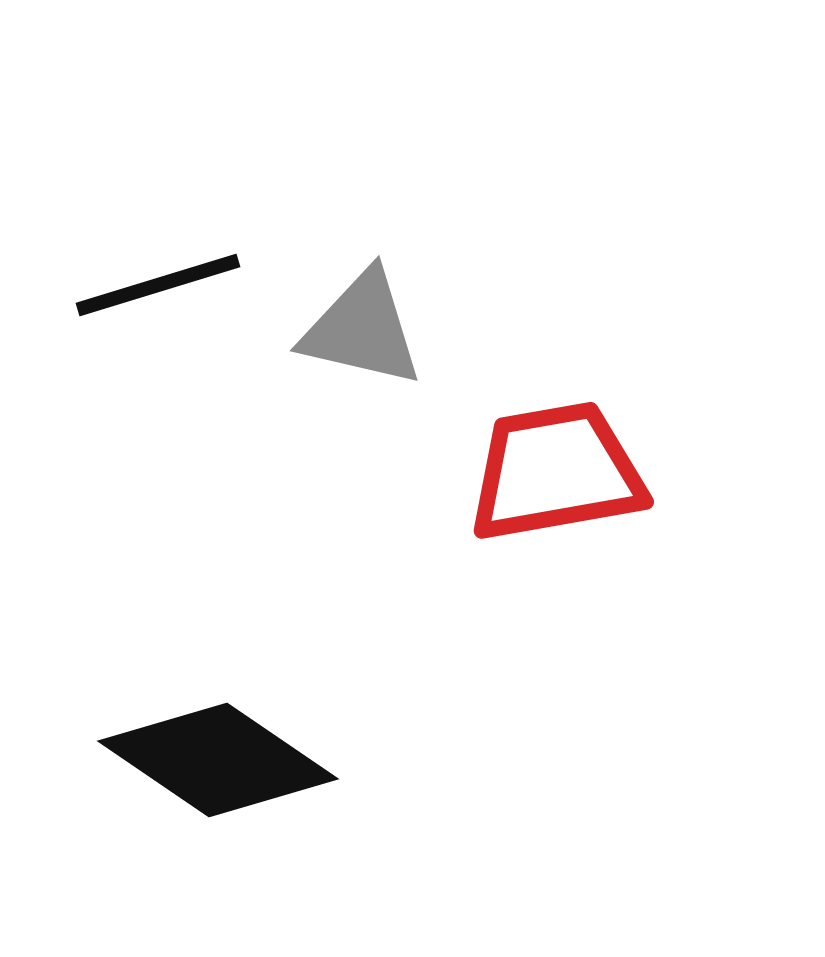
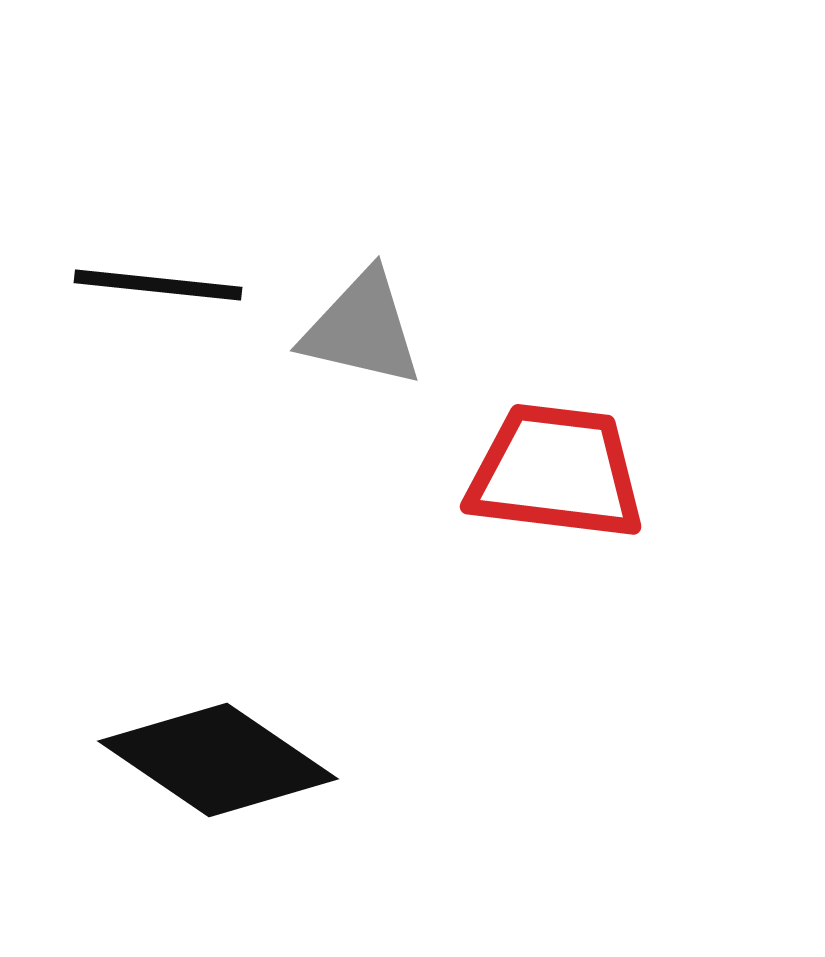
black line: rotated 23 degrees clockwise
red trapezoid: rotated 17 degrees clockwise
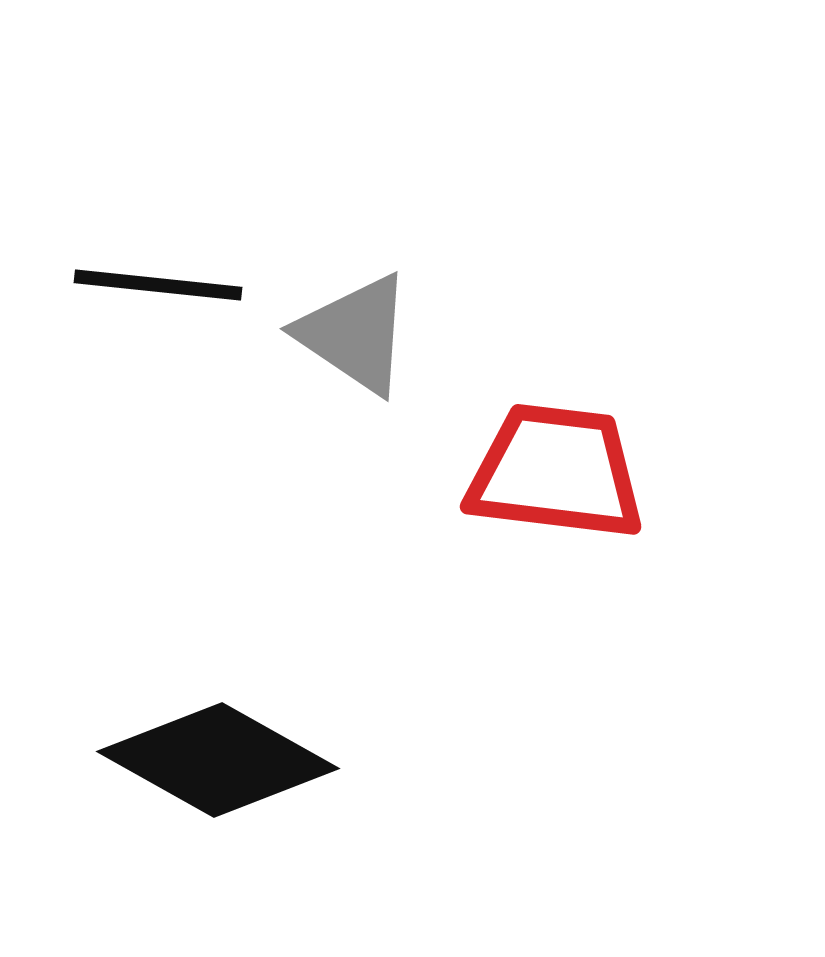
gray triangle: moved 7 px left, 5 px down; rotated 21 degrees clockwise
black diamond: rotated 5 degrees counterclockwise
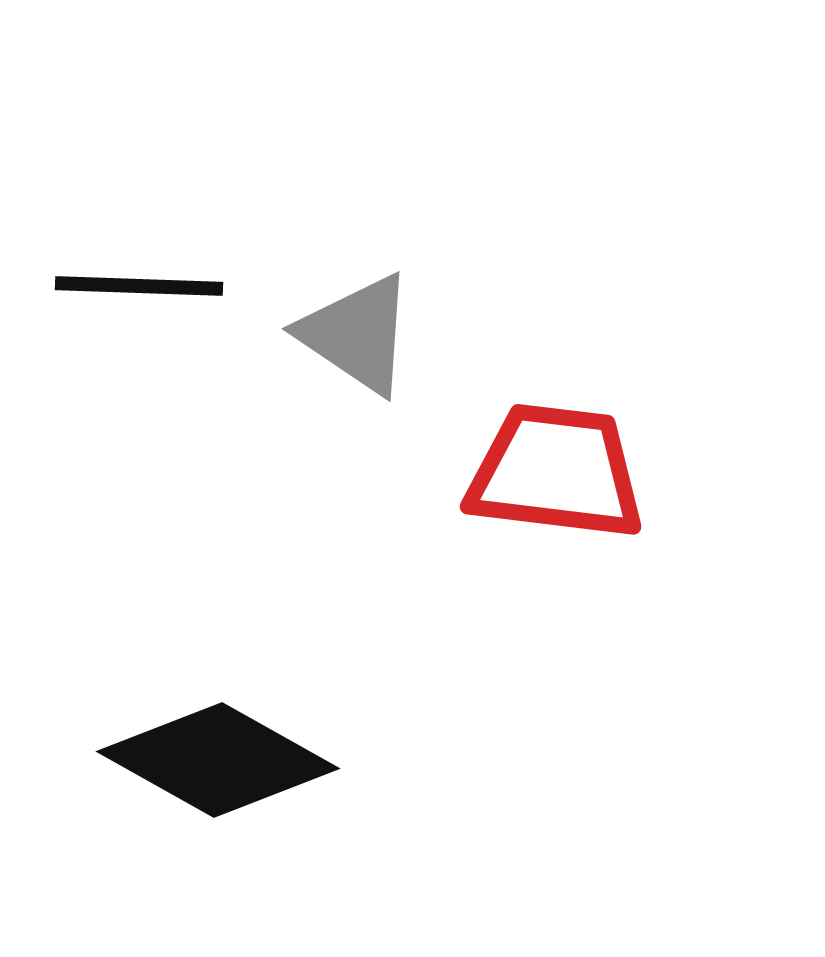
black line: moved 19 px left, 1 px down; rotated 4 degrees counterclockwise
gray triangle: moved 2 px right
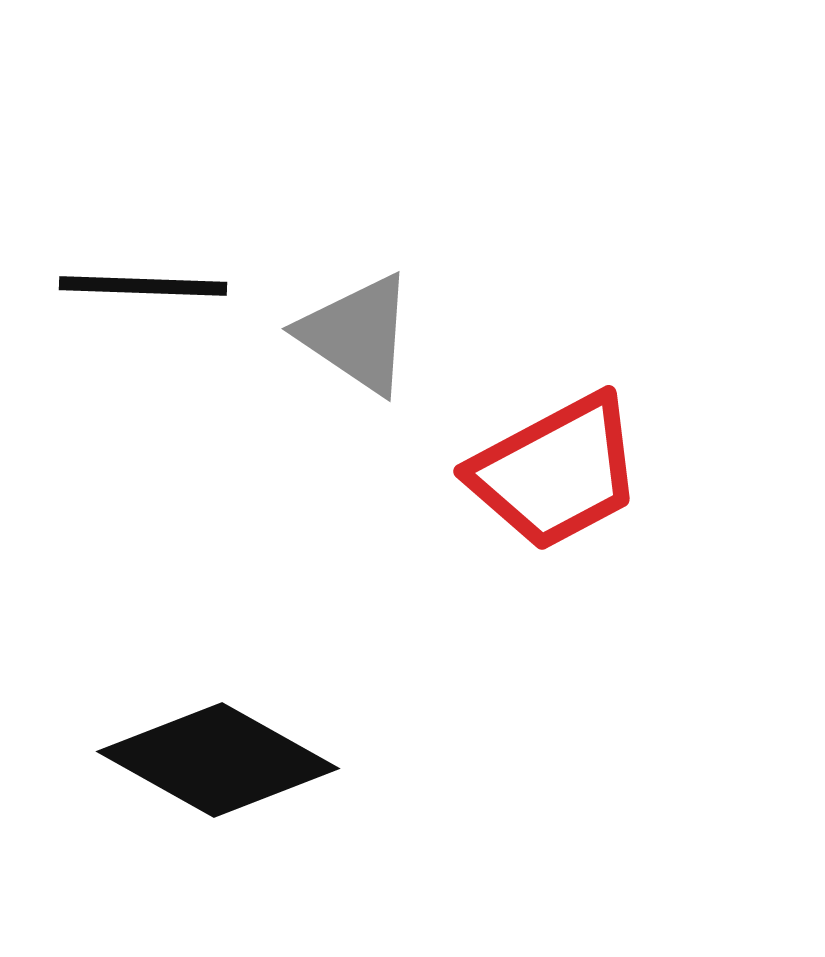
black line: moved 4 px right
red trapezoid: rotated 145 degrees clockwise
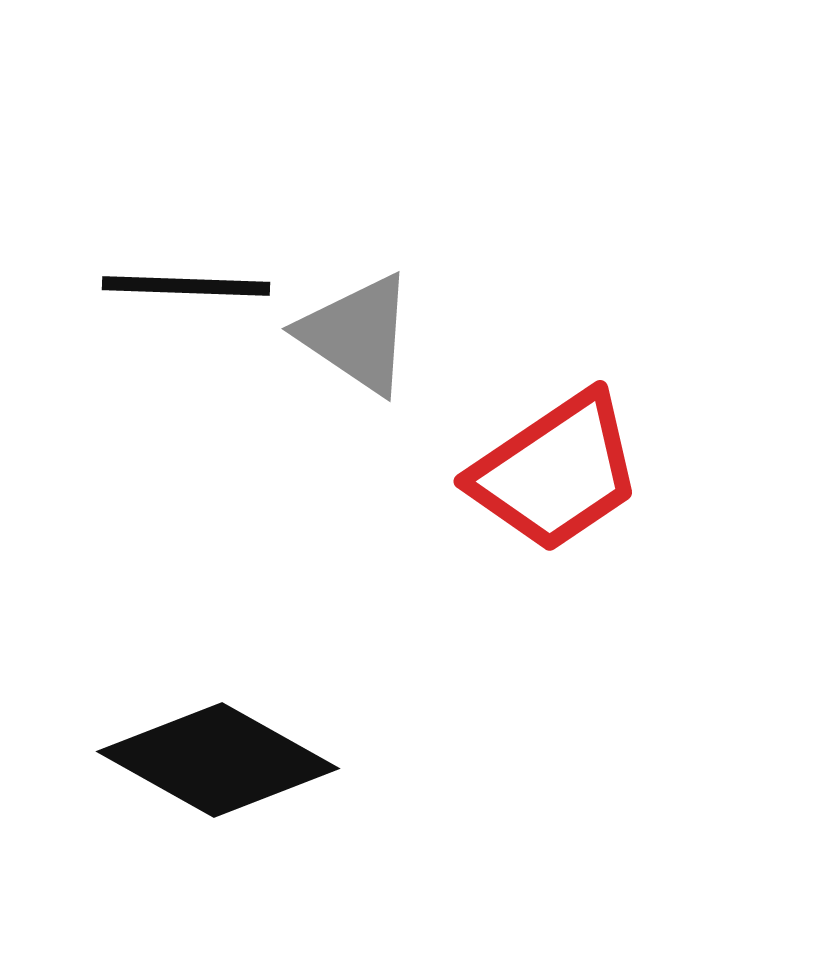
black line: moved 43 px right
red trapezoid: rotated 6 degrees counterclockwise
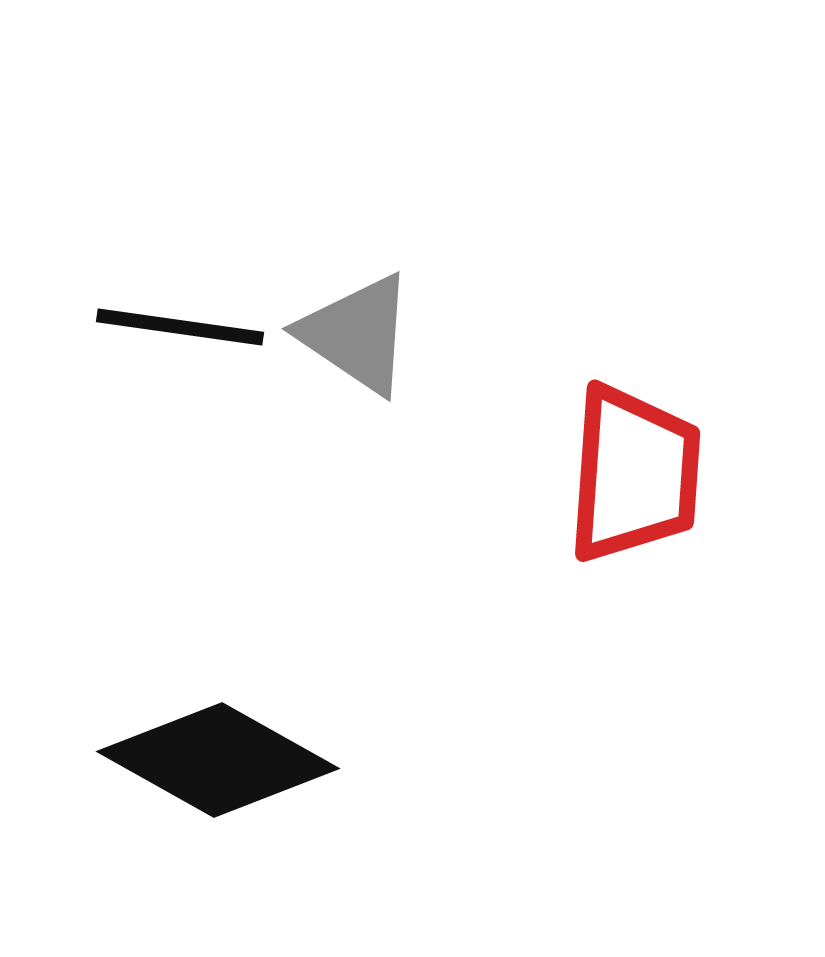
black line: moved 6 px left, 41 px down; rotated 6 degrees clockwise
red trapezoid: moved 78 px right, 2 px down; rotated 52 degrees counterclockwise
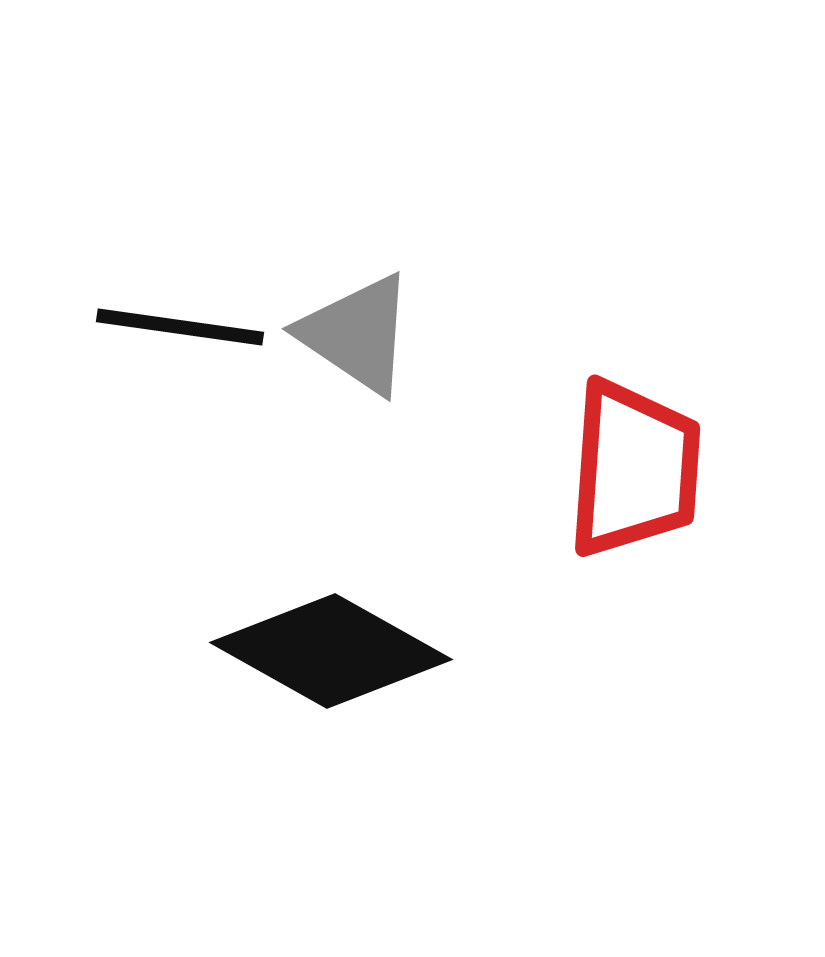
red trapezoid: moved 5 px up
black diamond: moved 113 px right, 109 px up
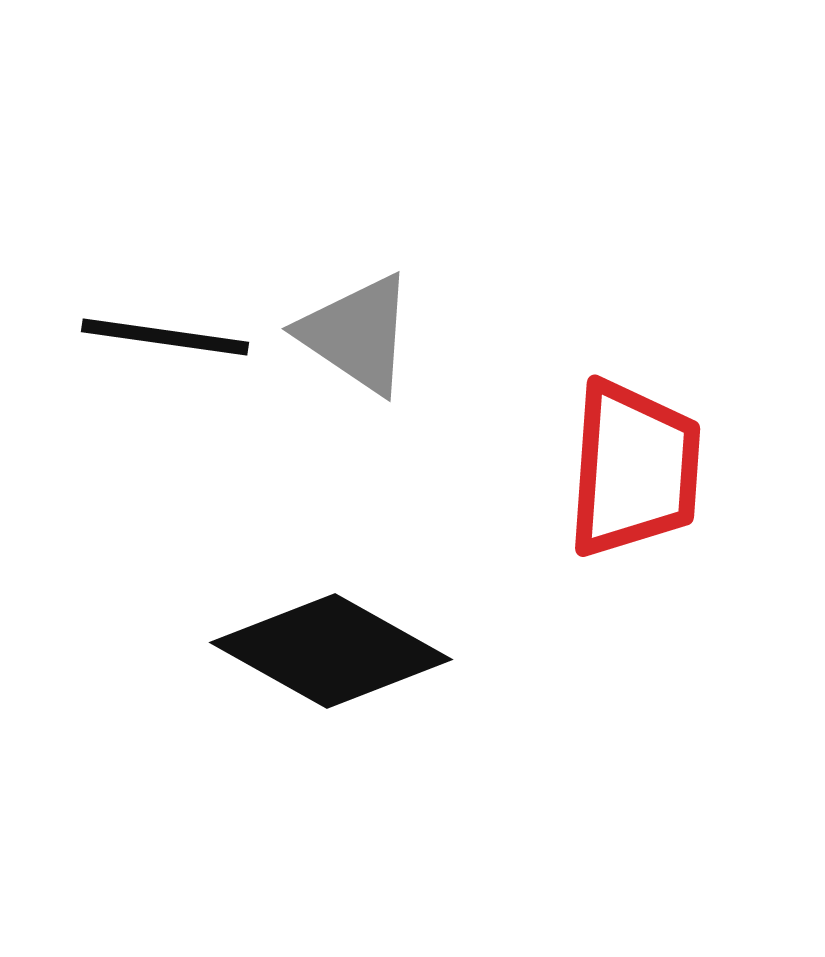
black line: moved 15 px left, 10 px down
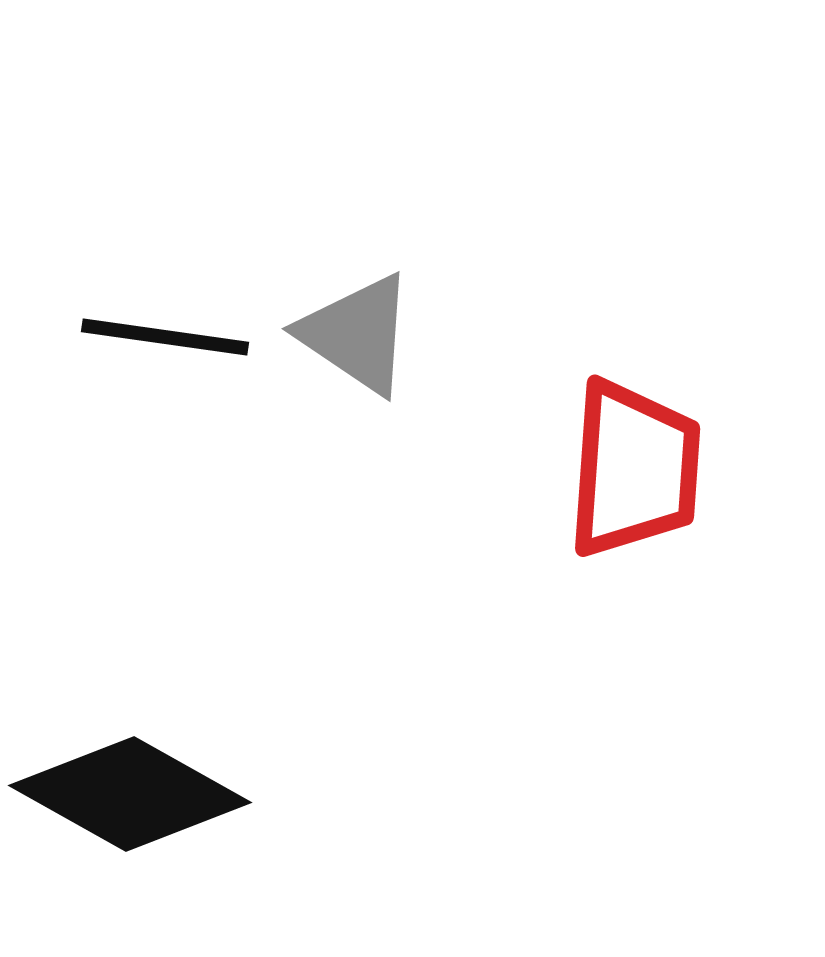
black diamond: moved 201 px left, 143 px down
